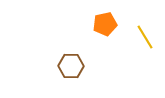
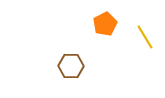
orange pentagon: rotated 15 degrees counterclockwise
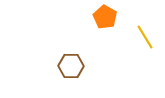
orange pentagon: moved 7 px up; rotated 15 degrees counterclockwise
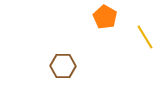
brown hexagon: moved 8 px left
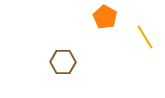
brown hexagon: moved 4 px up
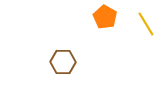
yellow line: moved 1 px right, 13 px up
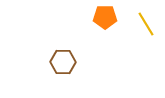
orange pentagon: rotated 30 degrees counterclockwise
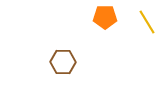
yellow line: moved 1 px right, 2 px up
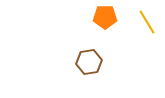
brown hexagon: moved 26 px right; rotated 10 degrees counterclockwise
